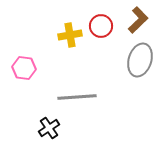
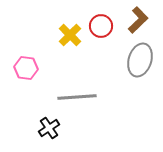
yellow cross: rotated 35 degrees counterclockwise
pink hexagon: moved 2 px right
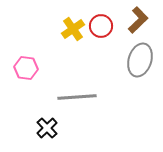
yellow cross: moved 3 px right, 6 px up; rotated 10 degrees clockwise
black cross: moved 2 px left; rotated 10 degrees counterclockwise
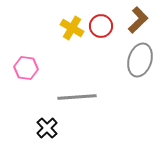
yellow cross: moved 1 px left, 1 px up; rotated 25 degrees counterclockwise
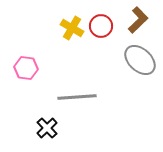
gray ellipse: rotated 64 degrees counterclockwise
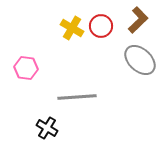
black cross: rotated 15 degrees counterclockwise
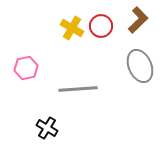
gray ellipse: moved 6 px down; rotated 24 degrees clockwise
pink hexagon: rotated 20 degrees counterclockwise
gray line: moved 1 px right, 8 px up
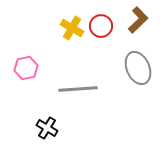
gray ellipse: moved 2 px left, 2 px down
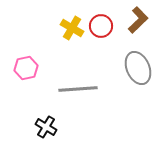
black cross: moved 1 px left, 1 px up
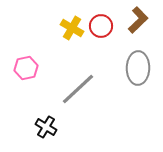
gray ellipse: rotated 24 degrees clockwise
gray line: rotated 39 degrees counterclockwise
